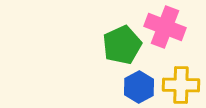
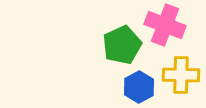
pink cross: moved 2 px up
yellow cross: moved 10 px up
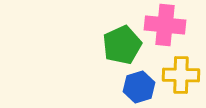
pink cross: rotated 15 degrees counterclockwise
blue hexagon: rotated 12 degrees clockwise
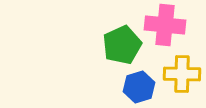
yellow cross: moved 1 px right, 1 px up
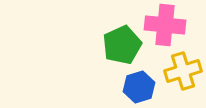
yellow cross: moved 1 px right, 3 px up; rotated 18 degrees counterclockwise
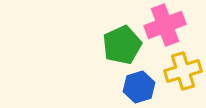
pink cross: rotated 27 degrees counterclockwise
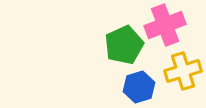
green pentagon: moved 2 px right
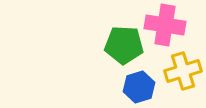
pink cross: rotated 30 degrees clockwise
green pentagon: rotated 27 degrees clockwise
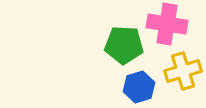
pink cross: moved 2 px right, 1 px up
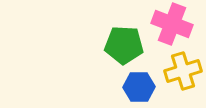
pink cross: moved 5 px right; rotated 12 degrees clockwise
blue hexagon: rotated 16 degrees clockwise
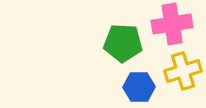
pink cross: rotated 30 degrees counterclockwise
green pentagon: moved 1 px left, 2 px up
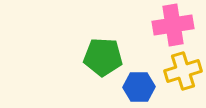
pink cross: moved 1 px right, 1 px down
green pentagon: moved 20 px left, 14 px down
